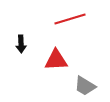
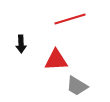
gray trapezoid: moved 8 px left
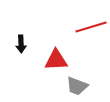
red line: moved 21 px right, 8 px down
gray trapezoid: rotated 10 degrees counterclockwise
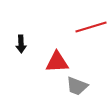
red triangle: moved 1 px right, 2 px down
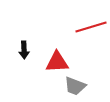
black arrow: moved 3 px right, 6 px down
gray trapezoid: moved 2 px left
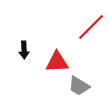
red line: rotated 28 degrees counterclockwise
gray trapezoid: moved 4 px right; rotated 10 degrees clockwise
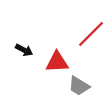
red line: moved 7 px down
black arrow: rotated 60 degrees counterclockwise
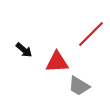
black arrow: rotated 12 degrees clockwise
